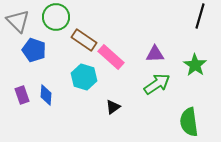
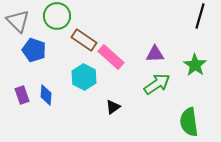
green circle: moved 1 px right, 1 px up
cyan hexagon: rotated 10 degrees clockwise
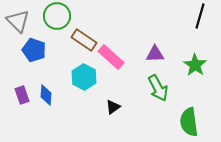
green arrow: moved 1 px right, 4 px down; rotated 96 degrees clockwise
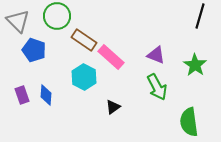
purple triangle: moved 1 px right, 1 px down; rotated 24 degrees clockwise
green arrow: moved 1 px left, 1 px up
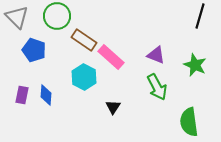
gray triangle: moved 1 px left, 4 px up
green star: rotated 10 degrees counterclockwise
purple rectangle: rotated 30 degrees clockwise
black triangle: rotated 21 degrees counterclockwise
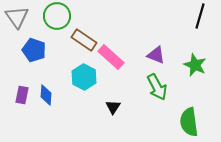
gray triangle: rotated 10 degrees clockwise
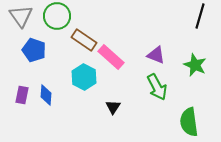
gray triangle: moved 4 px right, 1 px up
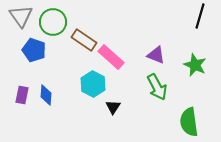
green circle: moved 4 px left, 6 px down
cyan hexagon: moved 9 px right, 7 px down
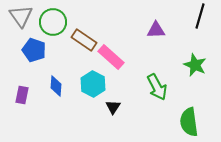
purple triangle: moved 25 px up; rotated 24 degrees counterclockwise
blue diamond: moved 10 px right, 9 px up
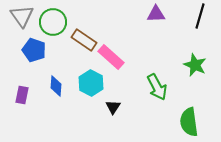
gray triangle: moved 1 px right
purple triangle: moved 16 px up
cyan hexagon: moved 2 px left, 1 px up
